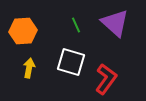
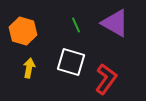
purple triangle: rotated 12 degrees counterclockwise
orange hexagon: rotated 20 degrees clockwise
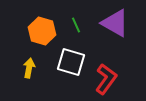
orange hexagon: moved 19 px right
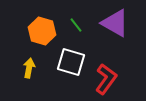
green line: rotated 14 degrees counterclockwise
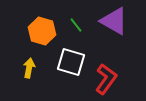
purple triangle: moved 1 px left, 2 px up
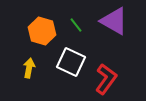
white square: rotated 8 degrees clockwise
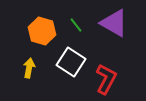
purple triangle: moved 2 px down
white square: rotated 8 degrees clockwise
red L-shape: rotated 8 degrees counterclockwise
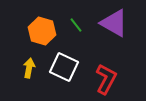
white square: moved 7 px left, 5 px down; rotated 8 degrees counterclockwise
